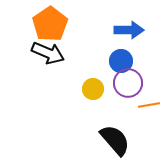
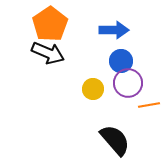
blue arrow: moved 15 px left
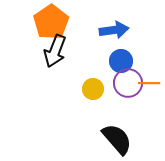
orange pentagon: moved 1 px right, 2 px up
blue arrow: rotated 8 degrees counterclockwise
black arrow: moved 7 px right, 2 px up; rotated 88 degrees clockwise
orange line: moved 22 px up; rotated 10 degrees clockwise
black semicircle: moved 2 px right, 1 px up
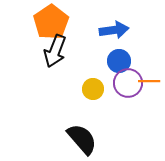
blue circle: moved 2 px left
orange line: moved 2 px up
black semicircle: moved 35 px left
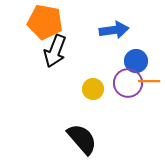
orange pentagon: moved 6 px left; rotated 28 degrees counterclockwise
blue circle: moved 17 px right
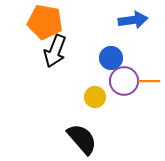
blue arrow: moved 19 px right, 10 px up
blue circle: moved 25 px left, 3 px up
purple circle: moved 4 px left, 2 px up
yellow circle: moved 2 px right, 8 px down
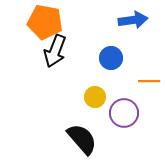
purple circle: moved 32 px down
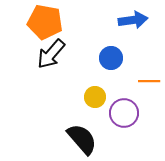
black arrow: moved 4 px left, 3 px down; rotated 20 degrees clockwise
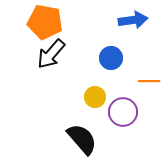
purple circle: moved 1 px left, 1 px up
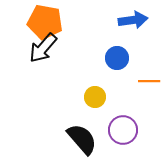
black arrow: moved 8 px left, 6 px up
blue circle: moved 6 px right
purple circle: moved 18 px down
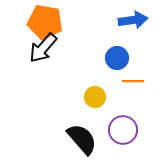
orange line: moved 16 px left
